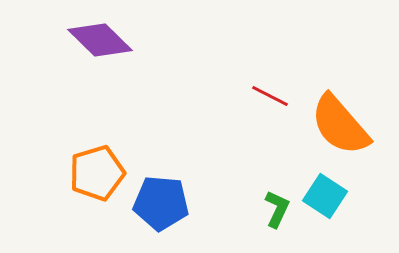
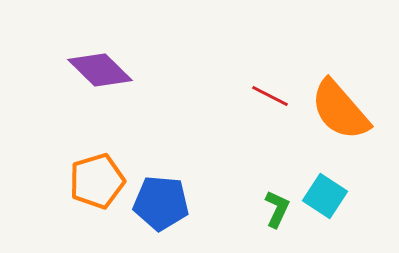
purple diamond: moved 30 px down
orange semicircle: moved 15 px up
orange pentagon: moved 8 px down
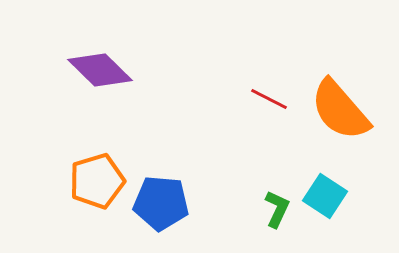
red line: moved 1 px left, 3 px down
